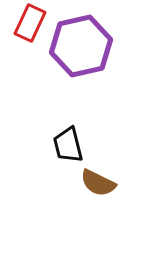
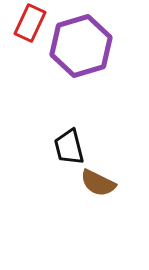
purple hexagon: rotated 4 degrees counterclockwise
black trapezoid: moved 1 px right, 2 px down
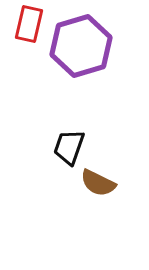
red rectangle: moved 1 px left, 1 px down; rotated 12 degrees counterclockwise
black trapezoid: rotated 33 degrees clockwise
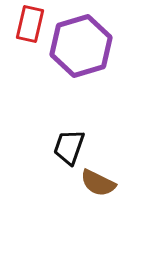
red rectangle: moved 1 px right
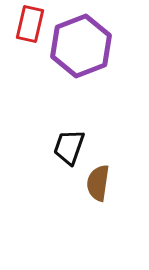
purple hexagon: rotated 4 degrees counterclockwise
brown semicircle: rotated 72 degrees clockwise
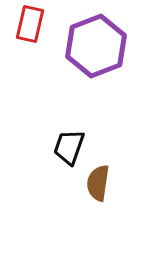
purple hexagon: moved 15 px right
